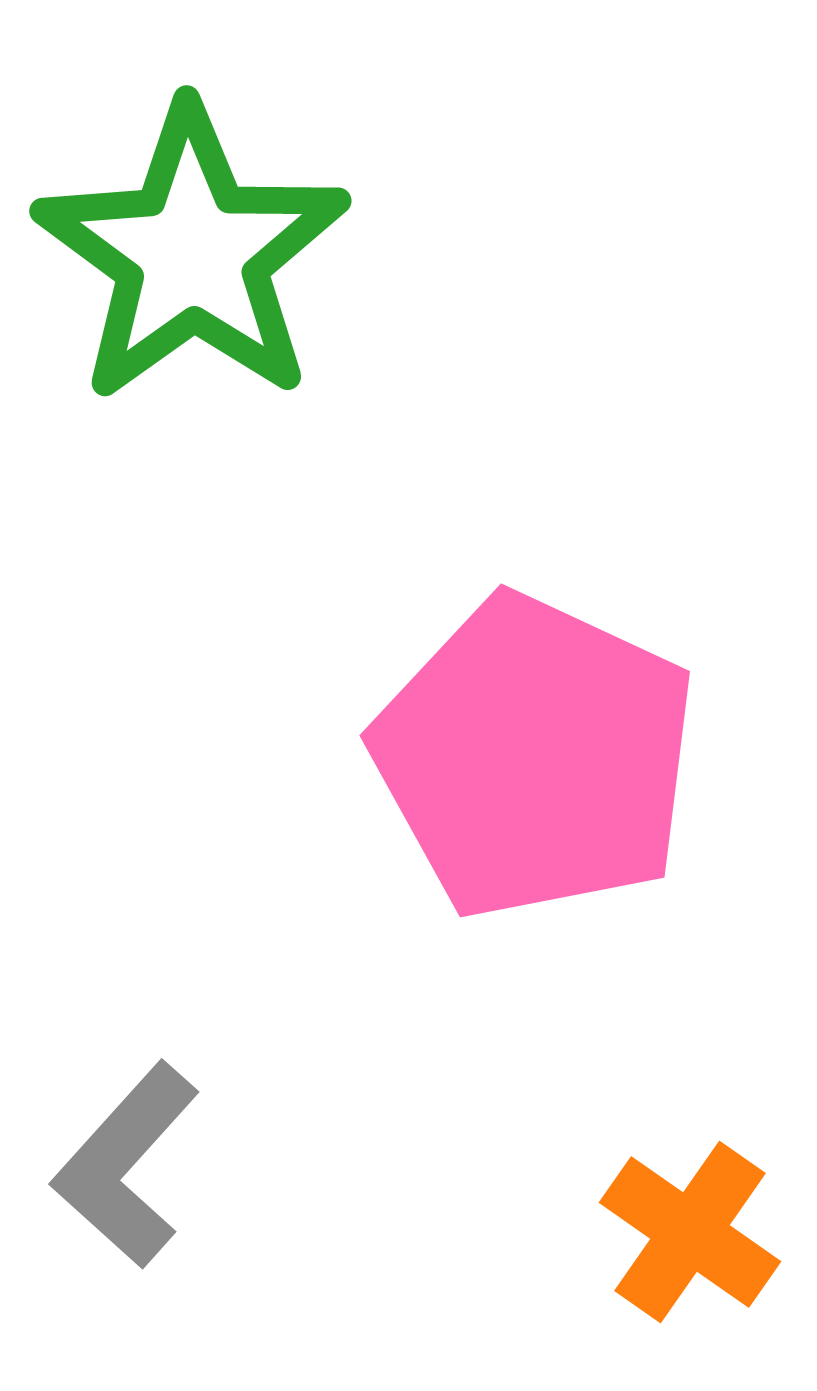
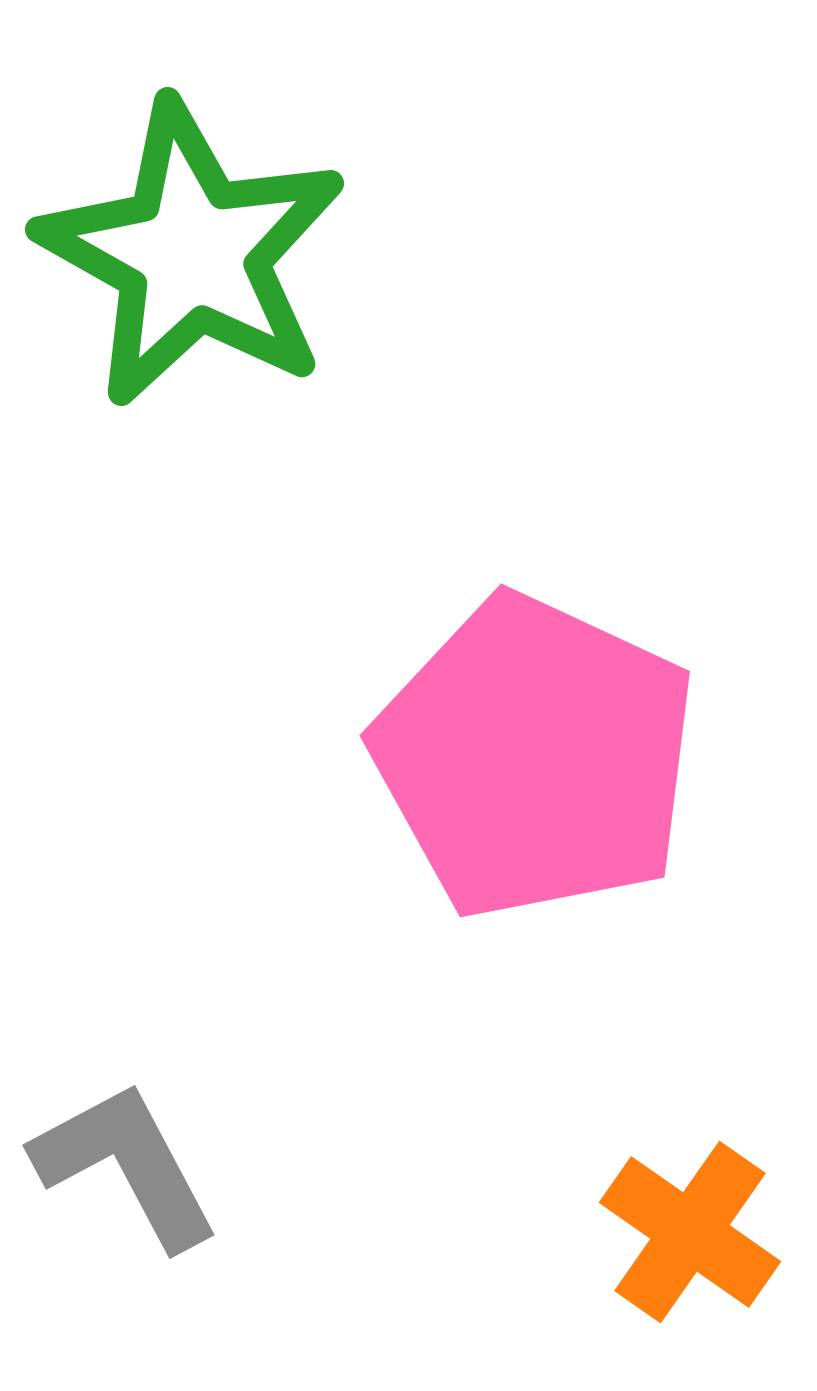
green star: rotated 7 degrees counterclockwise
gray L-shape: rotated 110 degrees clockwise
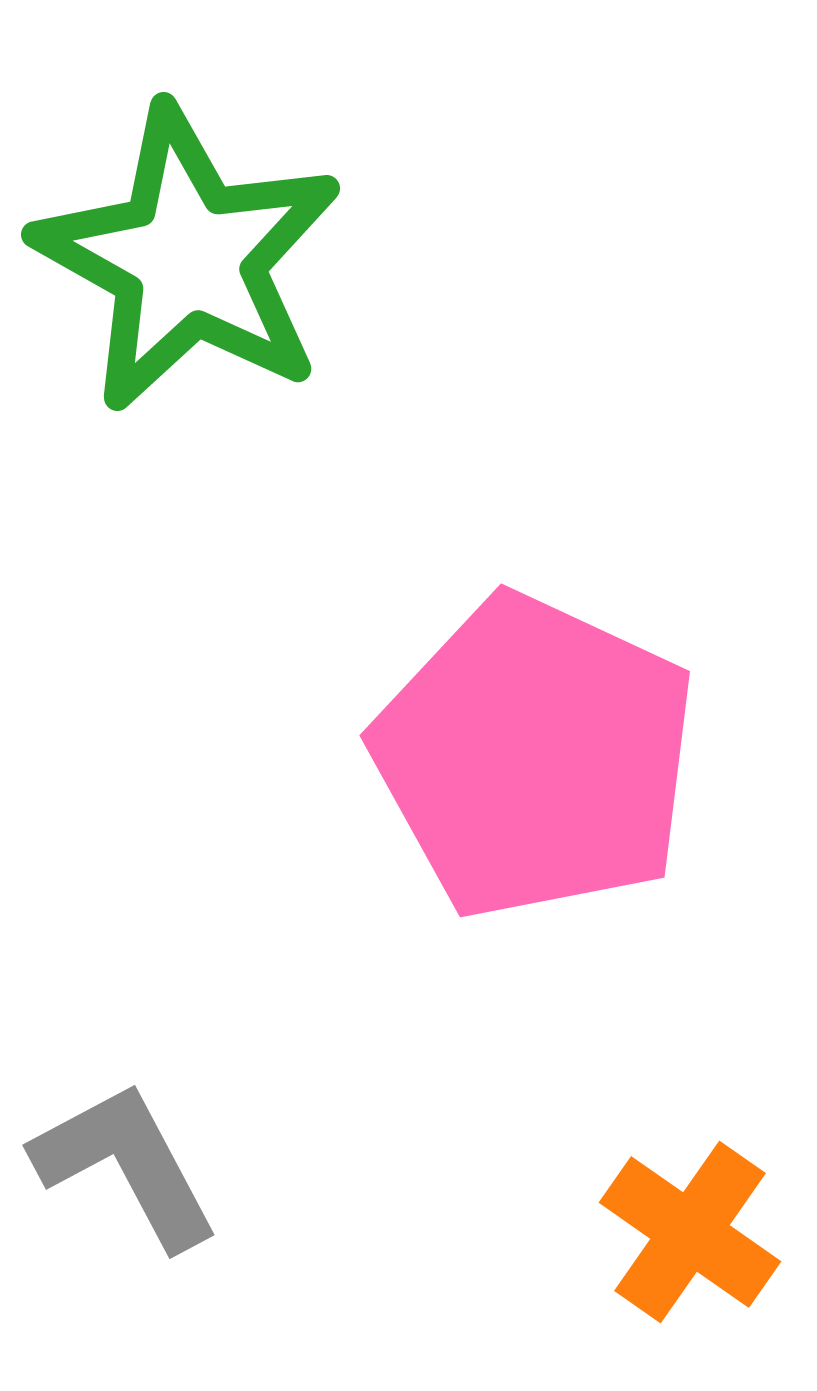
green star: moved 4 px left, 5 px down
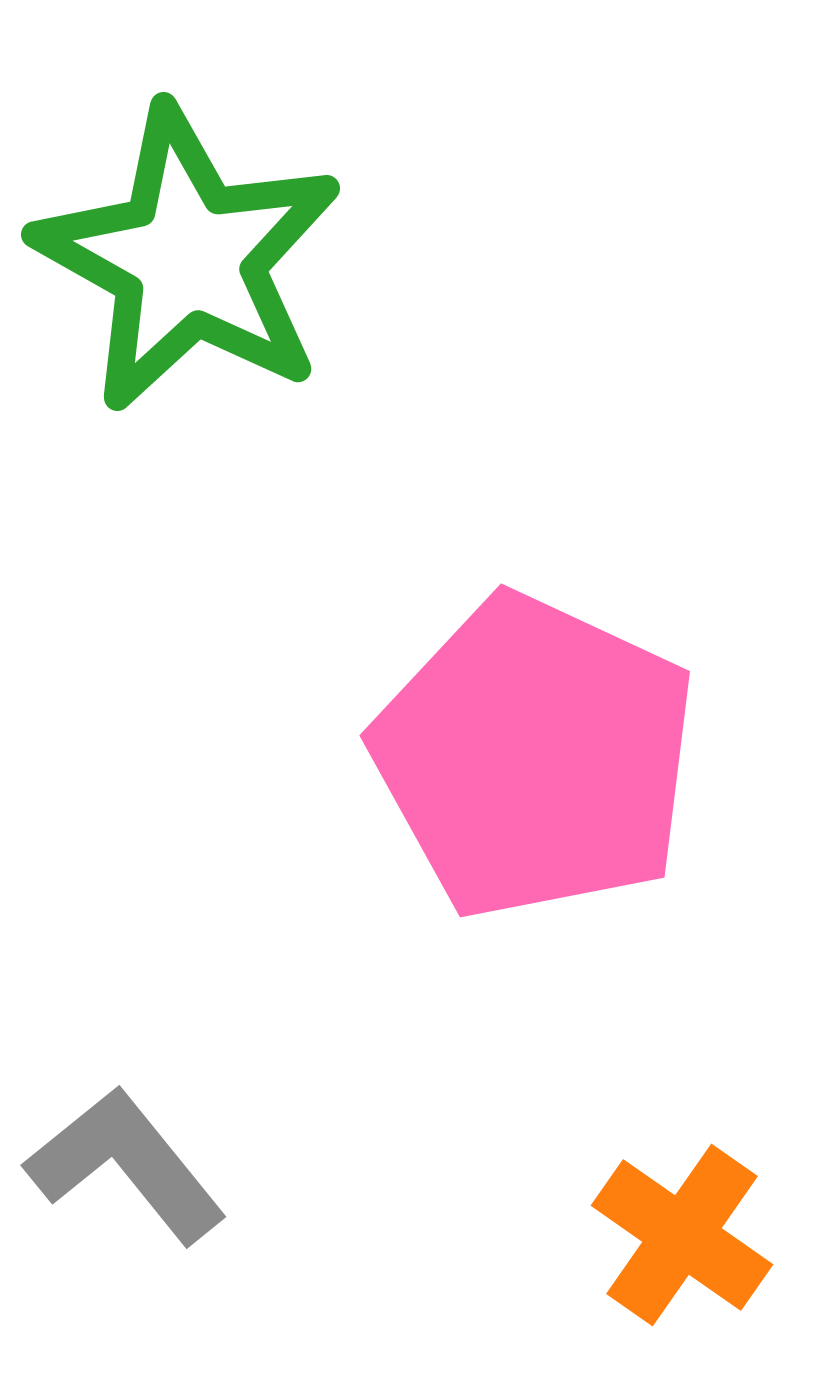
gray L-shape: rotated 11 degrees counterclockwise
orange cross: moved 8 px left, 3 px down
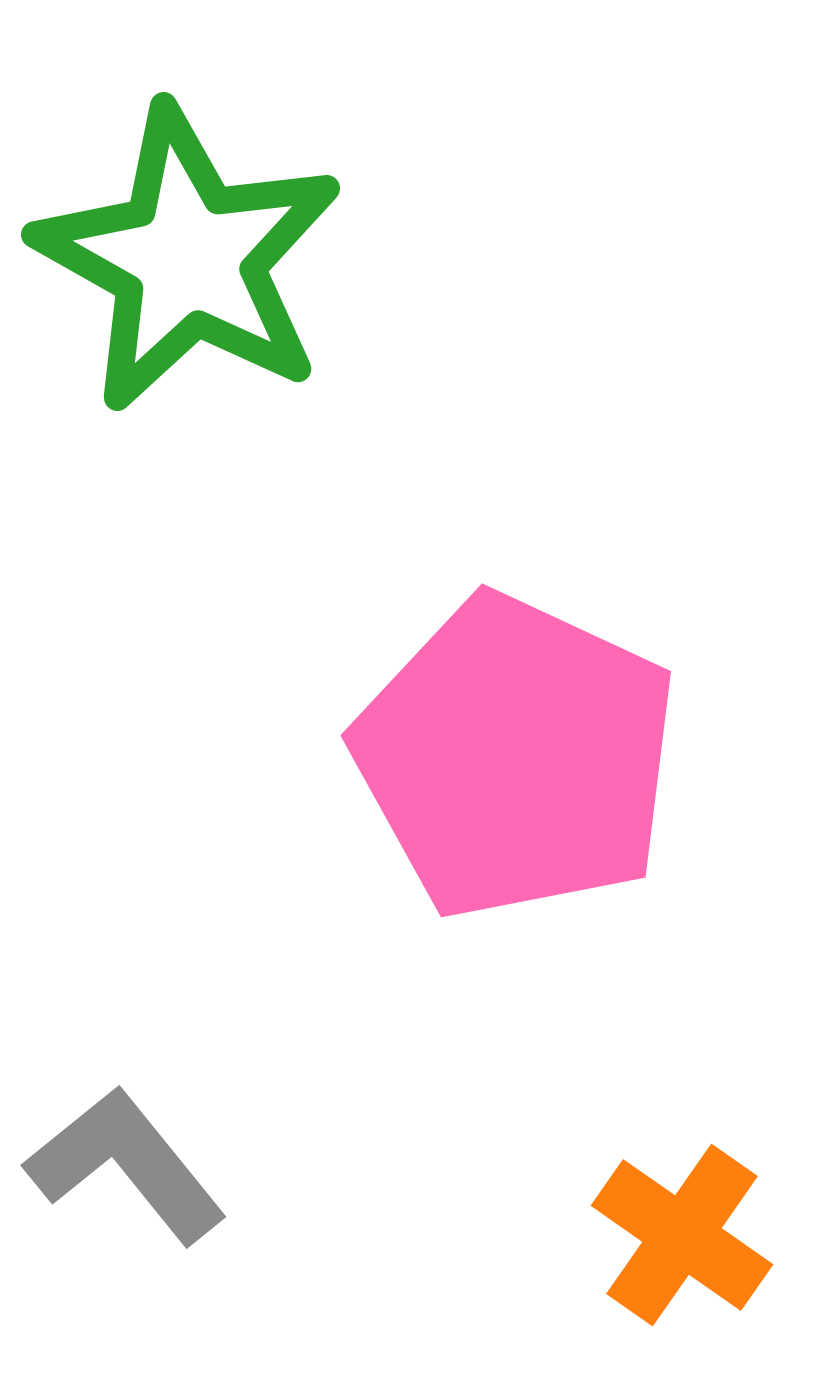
pink pentagon: moved 19 px left
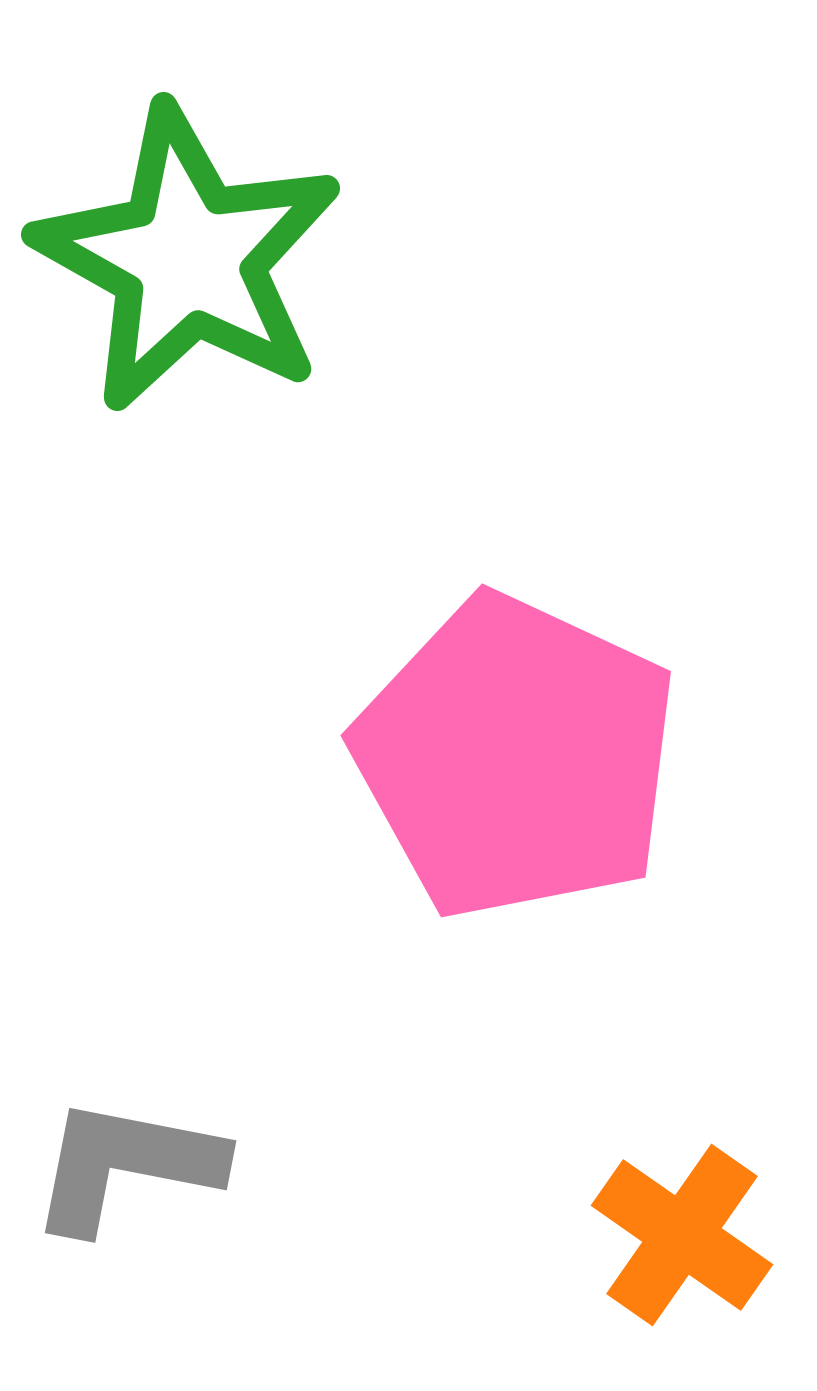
gray L-shape: rotated 40 degrees counterclockwise
